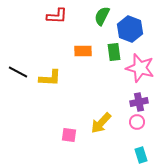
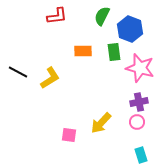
red L-shape: rotated 10 degrees counterclockwise
yellow L-shape: rotated 35 degrees counterclockwise
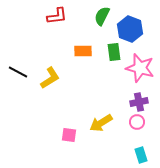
yellow arrow: rotated 15 degrees clockwise
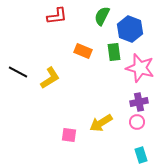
orange rectangle: rotated 24 degrees clockwise
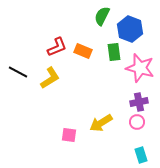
red L-shape: moved 31 px down; rotated 15 degrees counterclockwise
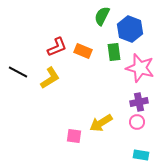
pink square: moved 5 px right, 1 px down
cyan rectangle: rotated 63 degrees counterclockwise
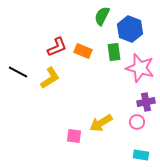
purple cross: moved 7 px right
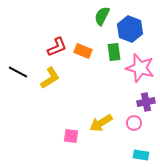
pink circle: moved 3 px left, 1 px down
pink square: moved 3 px left
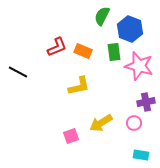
pink star: moved 1 px left, 2 px up
yellow L-shape: moved 29 px right, 8 px down; rotated 20 degrees clockwise
pink square: rotated 28 degrees counterclockwise
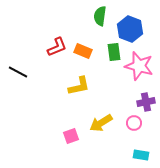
green semicircle: moved 2 px left; rotated 18 degrees counterclockwise
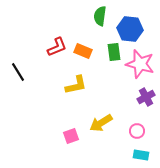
blue hexagon: rotated 15 degrees counterclockwise
pink star: moved 1 px right, 2 px up
black line: rotated 30 degrees clockwise
yellow L-shape: moved 3 px left, 1 px up
purple cross: moved 5 px up; rotated 18 degrees counterclockwise
pink circle: moved 3 px right, 8 px down
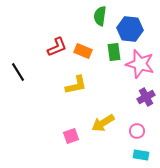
yellow arrow: moved 2 px right
